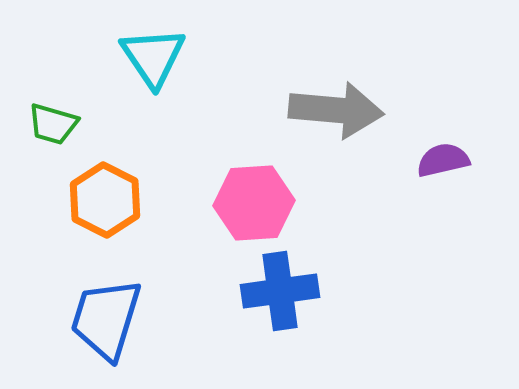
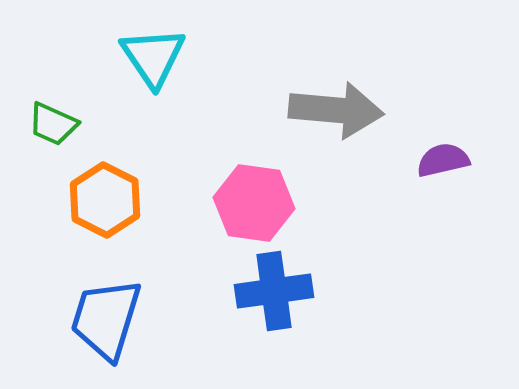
green trapezoid: rotated 8 degrees clockwise
pink hexagon: rotated 12 degrees clockwise
blue cross: moved 6 px left
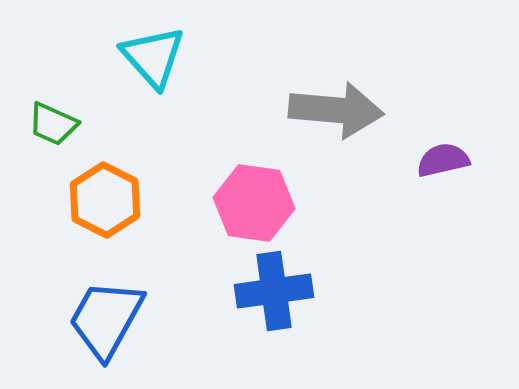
cyan triangle: rotated 8 degrees counterclockwise
blue trapezoid: rotated 12 degrees clockwise
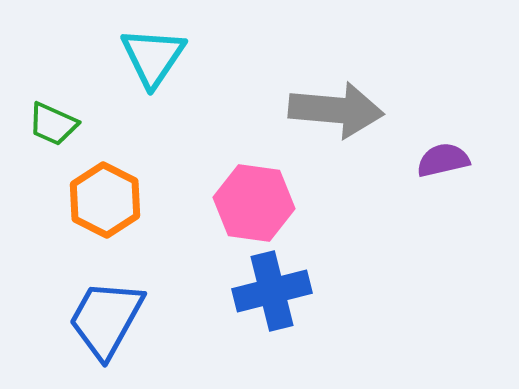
cyan triangle: rotated 16 degrees clockwise
blue cross: moved 2 px left; rotated 6 degrees counterclockwise
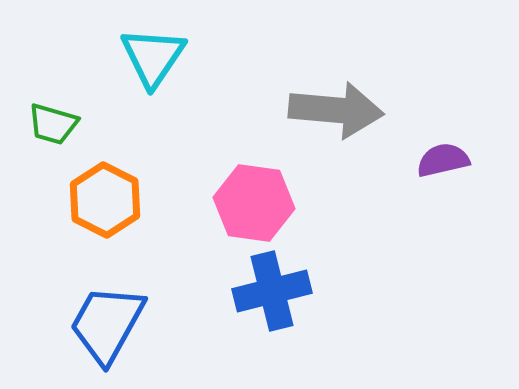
green trapezoid: rotated 8 degrees counterclockwise
blue trapezoid: moved 1 px right, 5 px down
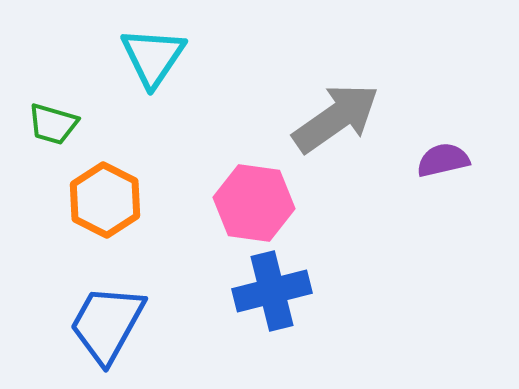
gray arrow: moved 8 px down; rotated 40 degrees counterclockwise
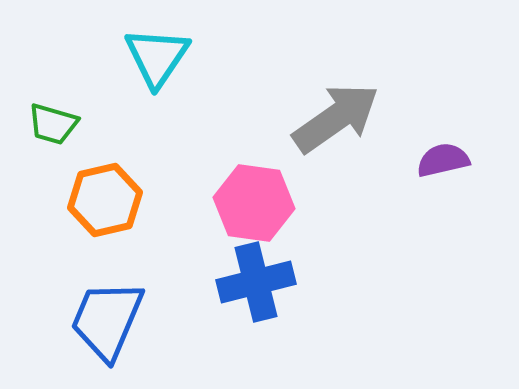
cyan triangle: moved 4 px right
orange hexagon: rotated 20 degrees clockwise
blue cross: moved 16 px left, 9 px up
blue trapezoid: moved 4 px up; rotated 6 degrees counterclockwise
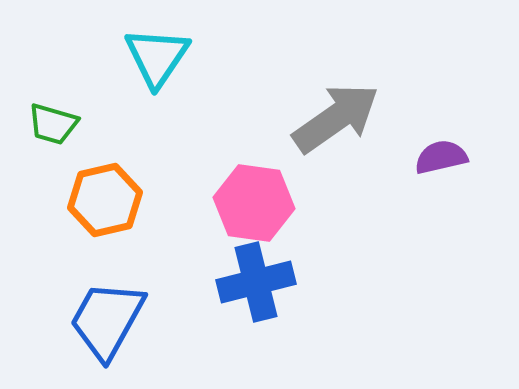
purple semicircle: moved 2 px left, 3 px up
blue trapezoid: rotated 6 degrees clockwise
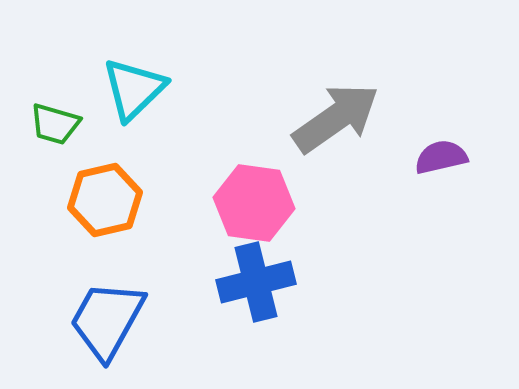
cyan triangle: moved 23 px left, 32 px down; rotated 12 degrees clockwise
green trapezoid: moved 2 px right
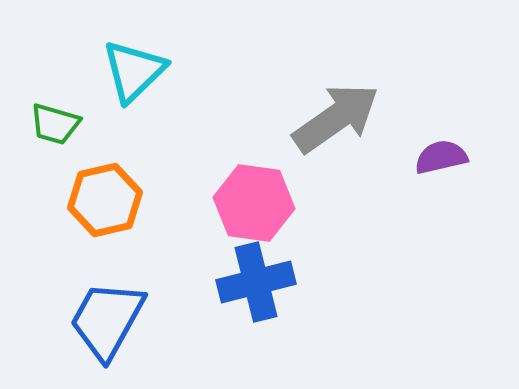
cyan triangle: moved 18 px up
